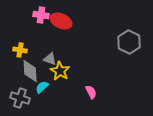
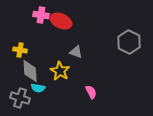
gray triangle: moved 26 px right, 7 px up
cyan semicircle: moved 4 px left, 1 px down; rotated 128 degrees counterclockwise
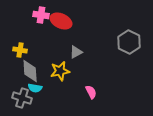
gray triangle: rotated 48 degrees counterclockwise
yellow star: rotated 30 degrees clockwise
cyan semicircle: moved 3 px left
gray cross: moved 2 px right
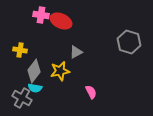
gray hexagon: rotated 10 degrees counterclockwise
gray diamond: moved 4 px right; rotated 40 degrees clockwise
gray cross: rotated 12 degrees clockwise
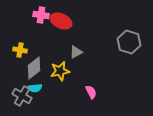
gray diamond: moved 3 px up; rotated 15 degrees clockwise
cyan semicircle: rotated 16 degrees counterclockwise
gray cross: moved 2 px up
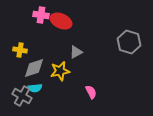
gray diamond: rotated 20 degrees clockwise
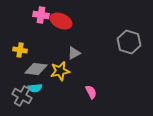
gray triangle: moved 2 px left, 1 px down
gray diamond: moved 2 px right, 1 px down; rotated 25 degrees clockwise
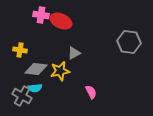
gray hexagon: rotated 10 degrees counterclockwise
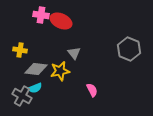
gray hexagon: moved 7 px down; rotated 15 degrees clockwise
gray triangle: rotated 40 degrees counterclockwise
cyan semicircle: rotated 16 degrees counterclockwise
pink semicircle: moved 1 px right, 2 px up
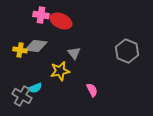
gray hexagon: moved 2 px left, 2 px down
gray diamond: moved 23 px up
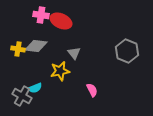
yellow cross: moved 2 px left, 1 px up
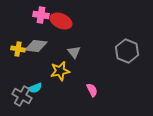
gray triangle: moved 1 px up
